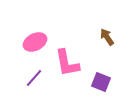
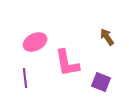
purple line: moved 9 px left; rotated 48 degrees counterclockwise
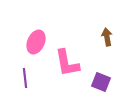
brown arrow: rotated 24 degrees clockwise
pink ellipse: moved 1 px right; rotated 40 degrees counterclockwise
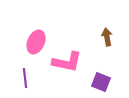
pink L-shape: moved 1 px up; rotated 68 degrees counterclockwise
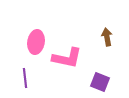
pink ellipse: rotated 15 degrees counterclockwise
pink L-shape: moved 4 px up
purple square: moved 1 px left
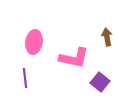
pink ellipse: moved 2 px left
pink L-shape: moved 7 px right
purple square: rotated 18 degrees clockwise
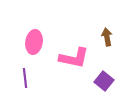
purple square: moved 4 px right, 1 px up
